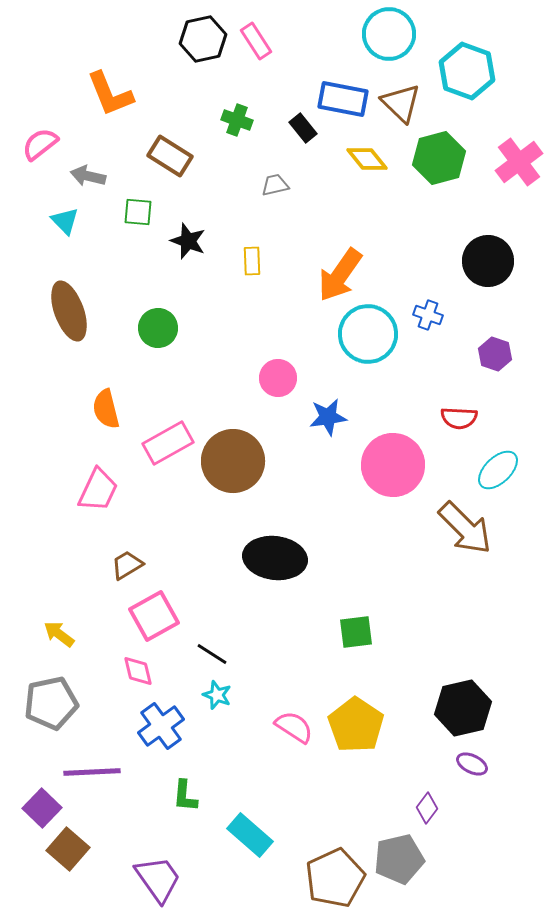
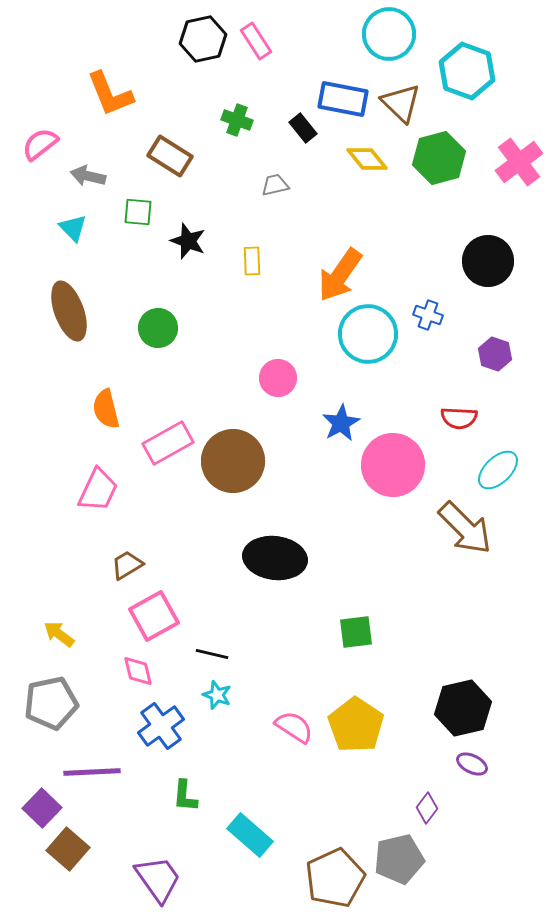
cyan triangle at (65, 221): moved 8 px right, 7 px down
blue star at (328, 417): moved 13 px right, 6 px down; rotated 21 degrees counterclockwise
black line at (212, 654): rotated 20 degrees counterclockwise
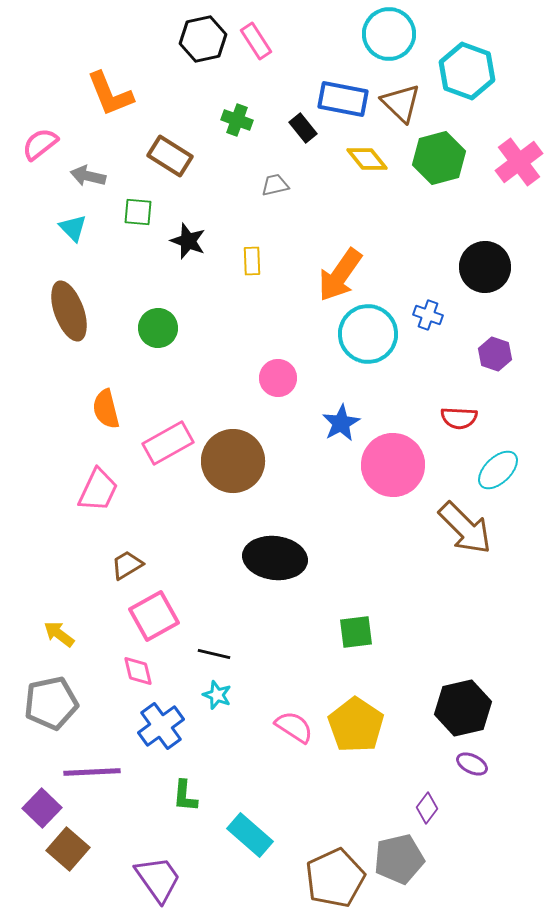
black circle at (488, 261): moved 3 px left, 6 px down
black line at (212, 654): moved 2 px right
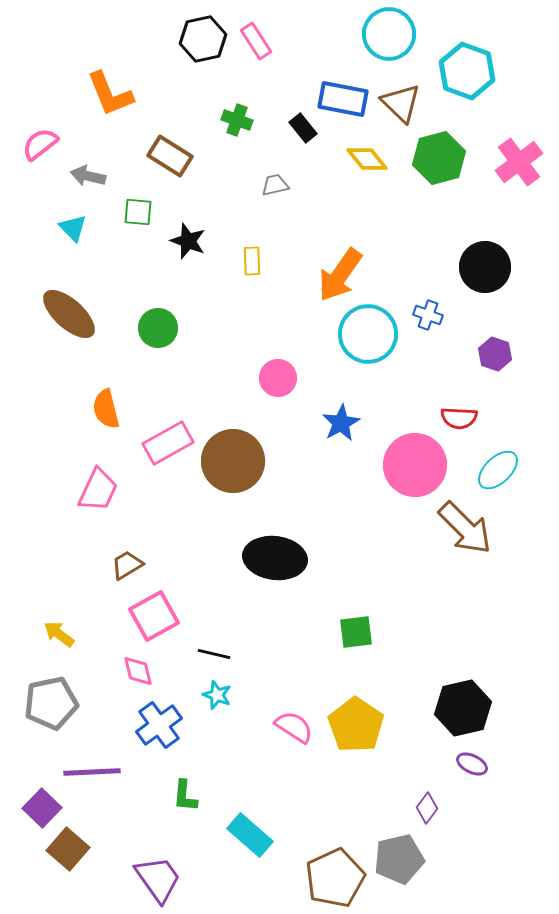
brown ellipse at (69, 311): moved 3 px down; rotated 28 degrees counterclockwise
pink circle at (393, 465): moved 22 px right
blue cross at (161, 726): moved 2 px left, 1 px up
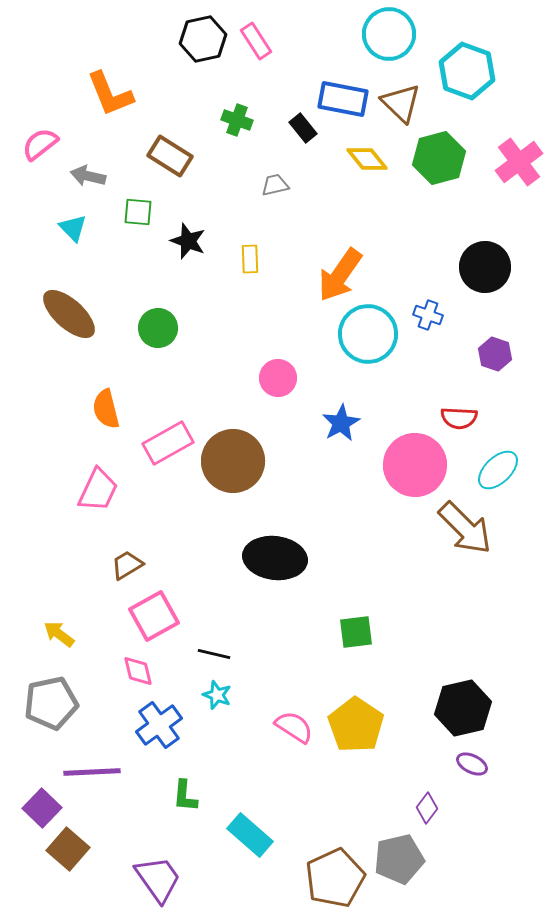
yellow rectangle at (252, 261): moved 2 px left, 2 px up
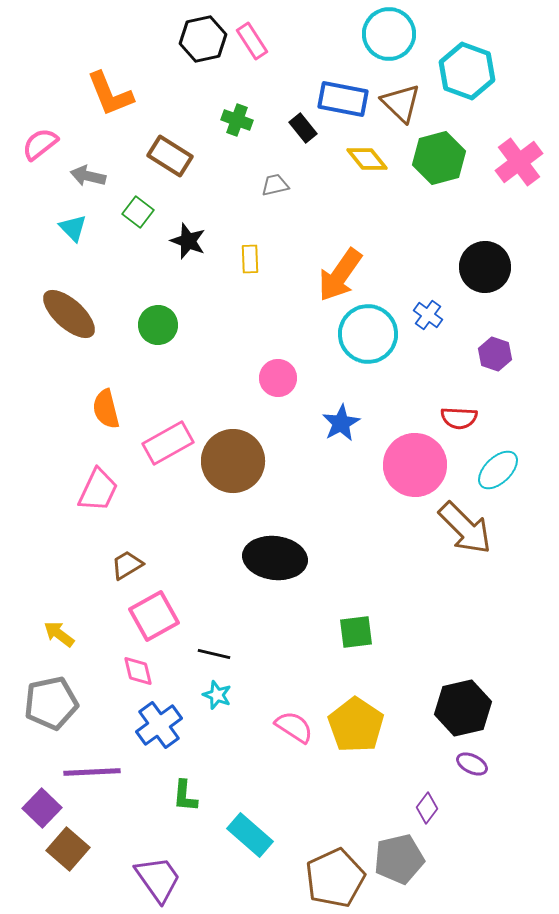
pink rectangle at (256, 41): moved 4 px left
green square at (138, 212): rotated 32 degrees clockwise
blue cross at (428, 315): rotated 16 degrees clockwise
green circle at (158, 328): moved 3 px up
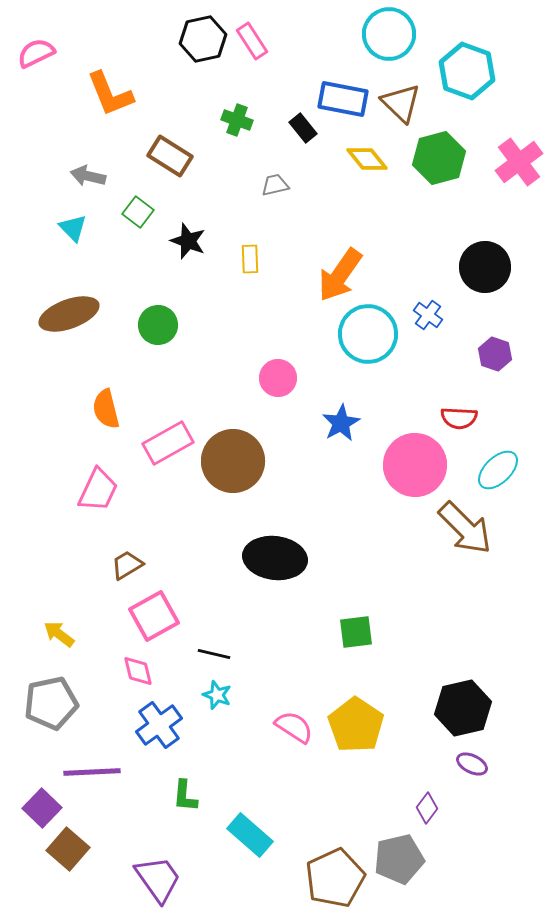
pink semicircle at (40, 144): moved 4 px left, 91 px up; rotated 12 degrees clockwise
brown ellipse at (69, 314): rotated 62 degrees counterclockwise
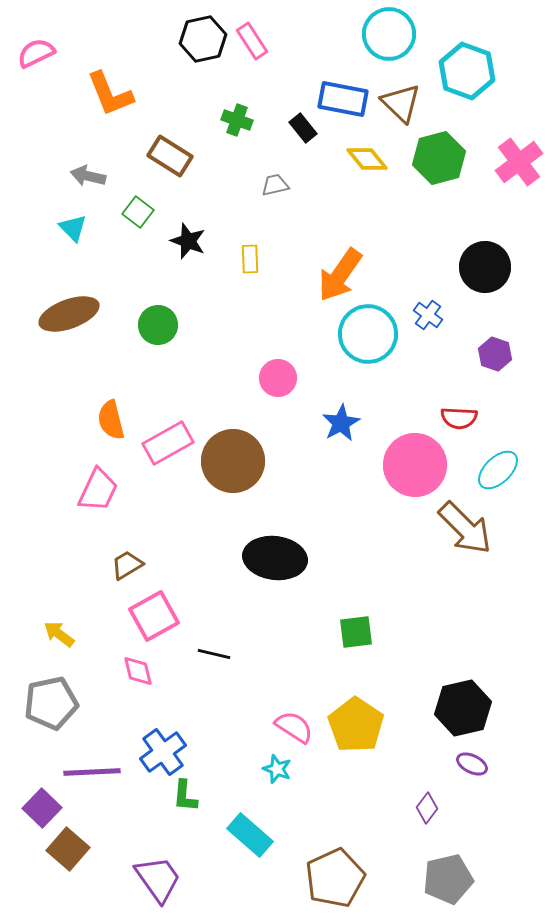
orange semicircle at (106, 409): moved 5 px right, 11 px down
cyan star at (217, 695): moved 60 px right, 74 px down
blue cross at (159, 725): moved 4 px right, 27 px down
gray pentagon at (399, 859): moved 49 px right, 20 px down
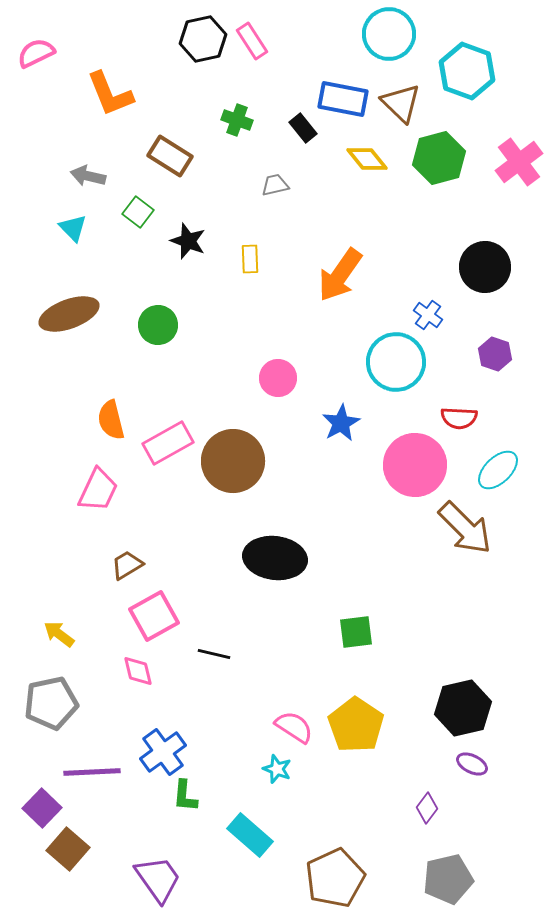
cyan circle at (368, 334): moved 28 px right, 28 px down
